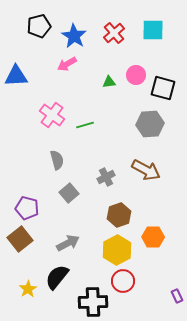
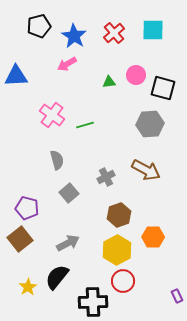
yellow star: moved 2 px up
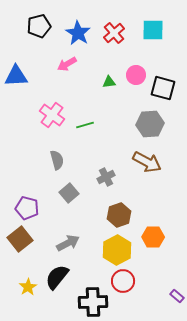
blue star: moved 4 px right, 3 px up
brown arrow: moved 1 px right, 8 px up
purple rectangle: rotated 24 degrees counterclockwise
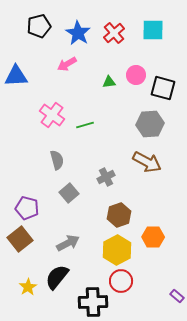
red circle: moved 2 px left
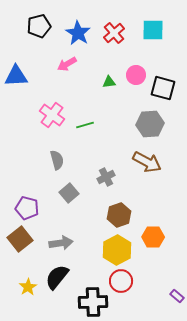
gray arrow: moved 7 px left; rotated 20 degrees clockwise
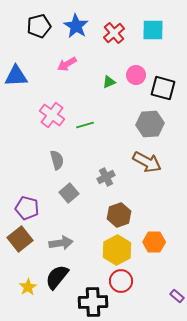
blue star: moved 2 px left, 7 px up
green triangle: rotated 16 degrees counterclockwise
orange hexagon: moved 1 px right, 5 px down
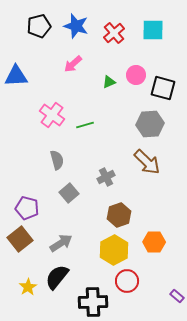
blue star: rotated 15 degrees counterclockwise
pink arrow: moved 6 px right; rotated 12 degrees counterclockwise
brown arrow: rotated 16 degrees clockwise
gray arrow: rotated 25 degrees counterclockwise
yellow hexagon: moved 3 px left
red circle: moved 6 px right
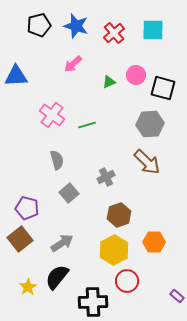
black pentagon: moved 1 px up
green line: moved 2 px right
gray arrow: moved 1 px right
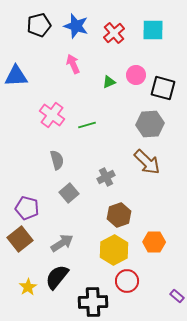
pink arrow: rotated 108 degrees clockwise
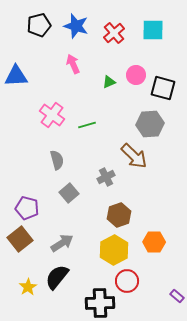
brown arrow: moved 13 px left, 6 px up
black cross: moved 7 px right, 1 px down
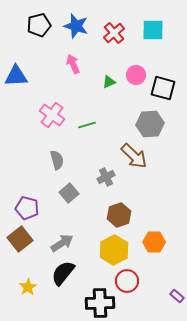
black semicircle: moved 6 px right, 4 px up
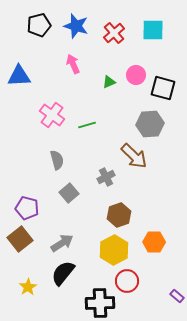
blue triangle: moved 3 px right
